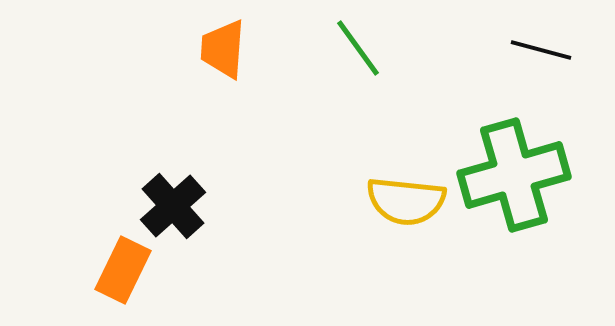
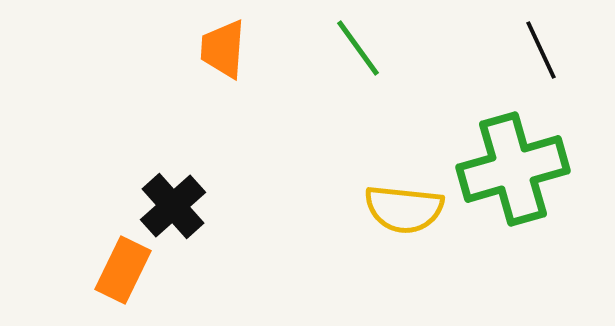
black line: rotated 50 degrees clockwise
green cross: moved 1 px left, 6 px up
yellow semicircle: moved 2 px left, 8 px down
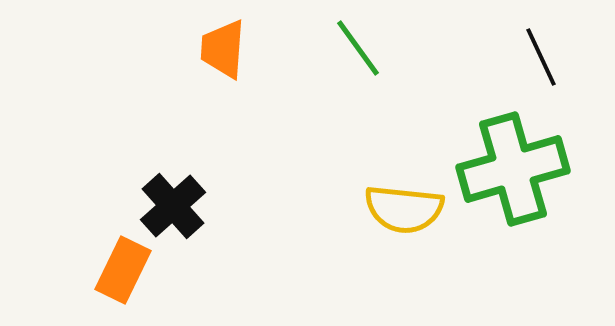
black line: moved 7 px down
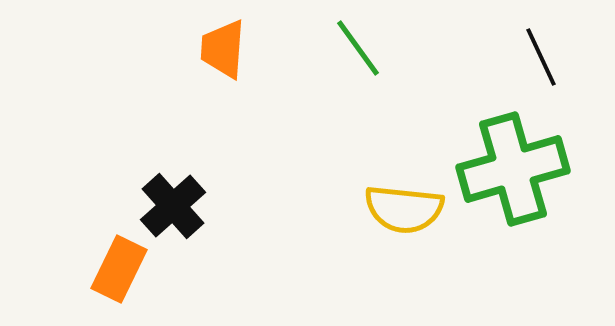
orange rectangle: moved 4 px left, 1 px up
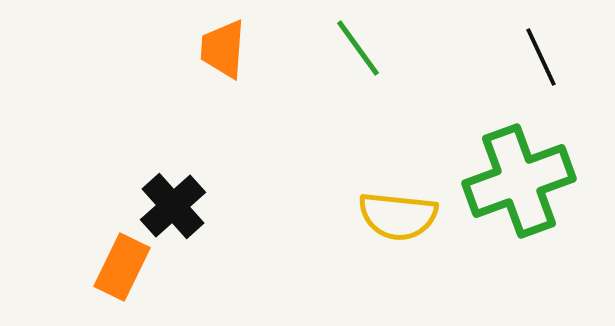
green cross: moved 6 px right, 12 px down; rotated 4 degrees counterclockwise
yellow semicircle: moved 6 px left, 7 px down
orange rectangle: moved 3 px right, 2 px up
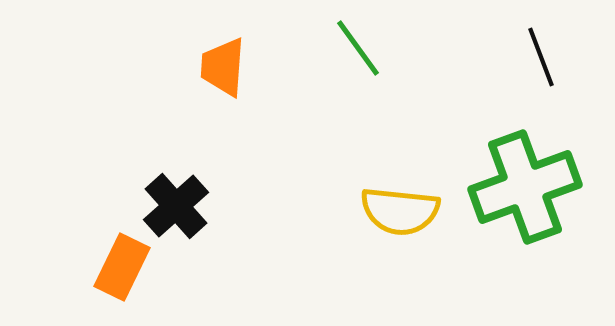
orange trapezoid: moved 18 px down
black line: rotated 4 degrees clockwise
green cross: moved 6 px right, 6 px down
black cross: moved 3 px right
yellow semicircle: moved 2 px right, 5 px up
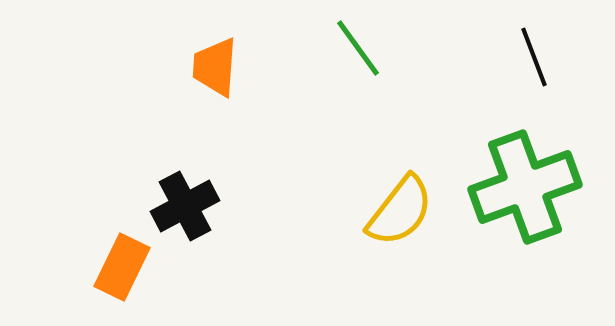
black line: moved 7 px left
orange trapezoid: moved 8 px left
black cross: moved 9 px right; rotated 14 degrees clockwise
yellow semicircle: rotated 58 degrees counterclockwise
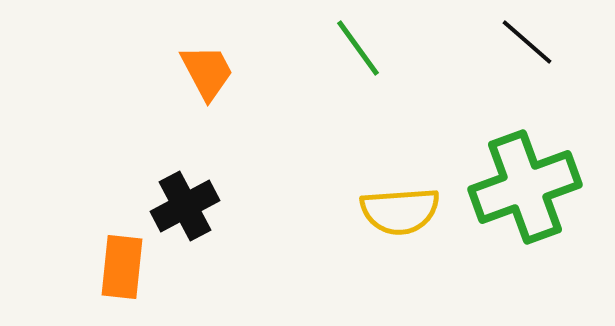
black line: moved 7 px left, 15 px up; rotated 28 degrees counterclockwise
orange trapezoid: moved 8 px left, 5 px down; rotated 148 degrees clockwise
yellow semicircle: rotated 48 degrees clockwise
orange rectangle: rotated 20 degrees counterclockwise
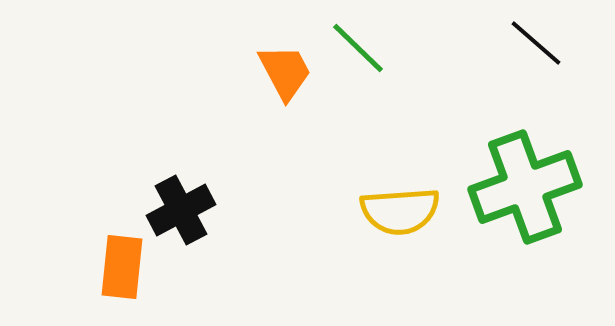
black line: moved 9 px right, 1 px down
green line: rotated 10 degrees counterclockwise
orange trapezoid: moved 78 px right
black cross: moved 4 px left, 4 px down
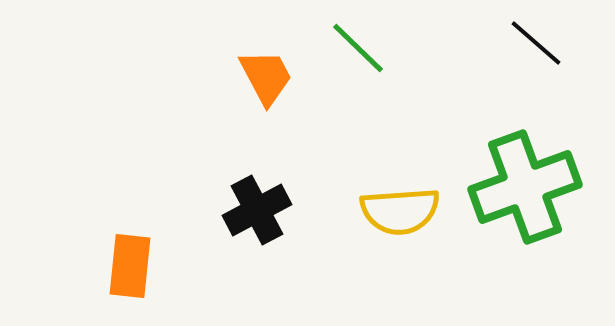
orange trapezoid: moved 19 px left, 5 px down
black cross: moved 76 px right
orange rectangle: moved 8 px right, 1 px up
